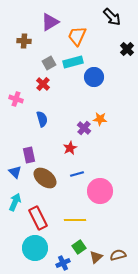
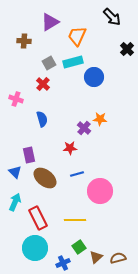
red star: rotated 24 degrees clockwise
brown semicircle: moved 3 px down
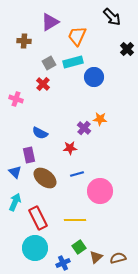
blue semicircle: moved 2 px left, 14 px down; rotated 133 degrees clockwise
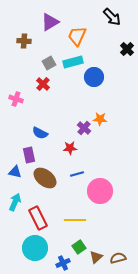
blue triangle: rotated 32 degrees counterclockwise
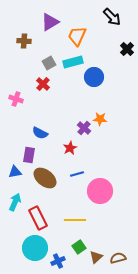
red star: rotated 24 degrees counterclockwise
purple rectangle: rotated 21 degrees clockwise
blue triangle: rotated 24 degrees counterclockwise
blue cross: moved 5 px left, 2 px up
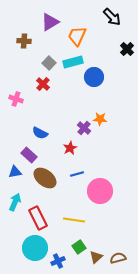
gray square: rotated 16 degrees counterclockwise
purple rectangle: rotated 56 degrees counterclockwise
yellow line: moved 1 px left; rotated 10 degrees clockwise
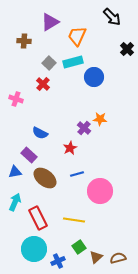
cyan circle: moved 1 px left, 1 px down
